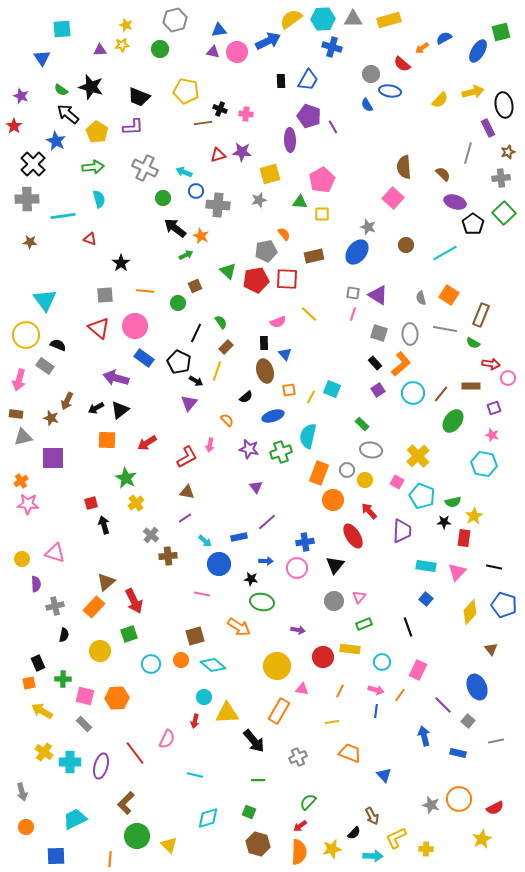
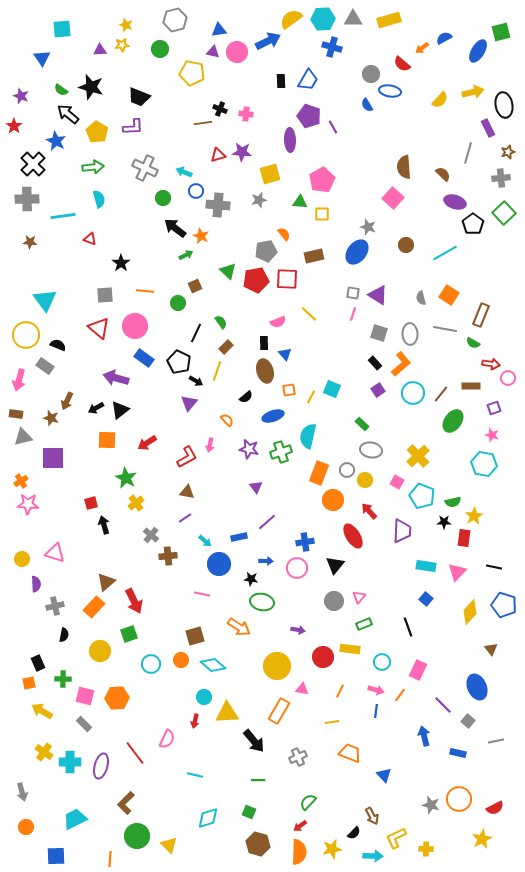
yellow pentagon at (186, 91): moved 6 px right, 18 px up
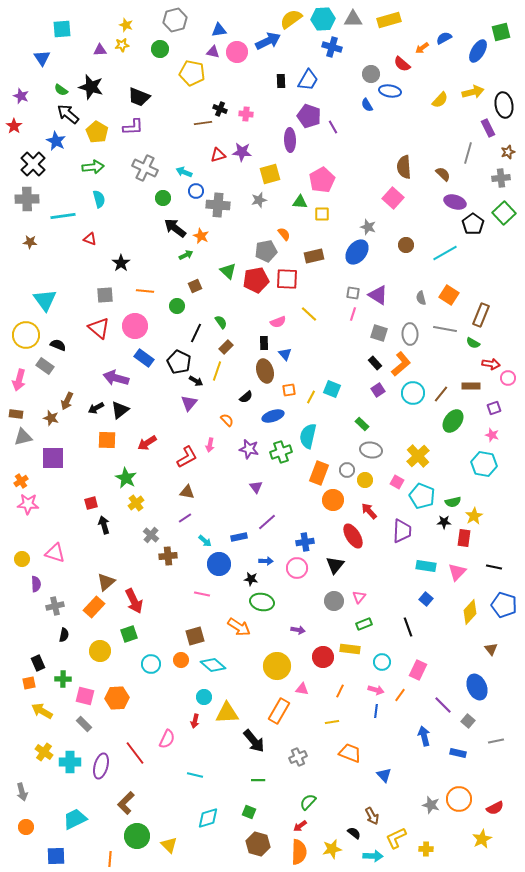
green circle at (178, 303): moved 1 px left, 3 px down
black semicircle at (354, 833): rotated 96 degrees counterclockwise
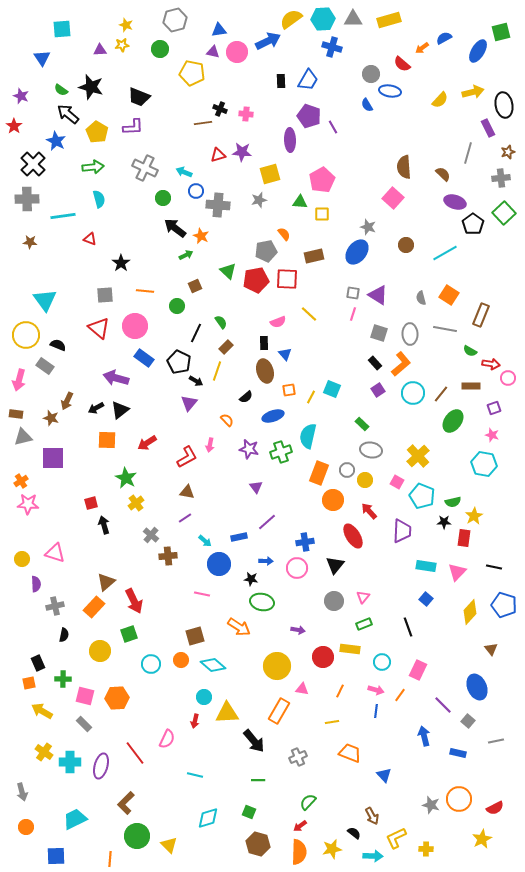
green semicircle at (473, 343): moved 3 px left, 8 px down
pink triangle at (359, 597): moved 4 px right
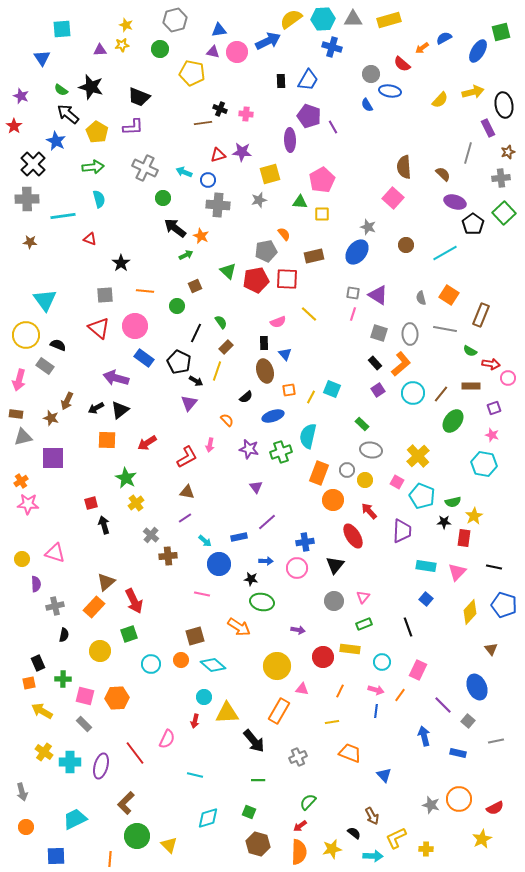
blue circle at (196, 191): moved 12 px right, 11 px up
